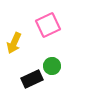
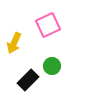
black rectangle: moved 4 px left, 1 px down; rotated 20 degrees counterclockwise
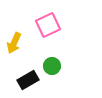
black rectangle: rotated 15 degrees clockwise
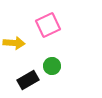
yellow arrow: rotated 110 degrees counterclockwise
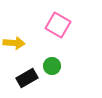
pink square: moved 10 px right; rotated 35 degrees counterclockwise
black rectangle: moved 1 px left, 2 px up
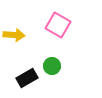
yellow arrow: moved 8 px up
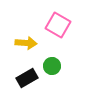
yellow arrow: moved 12 px right, 8 px down
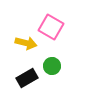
pink square: moved 7 px left, 2 px down
yellow arrow: rotated 10 degrees clockwise
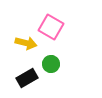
green circle: moved 1 px left, 2 px up
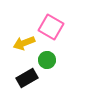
yellow arrow: moved 2 px left; rotated 145 degrees clockwise
green circle: moved 4 px left, 4 px up
